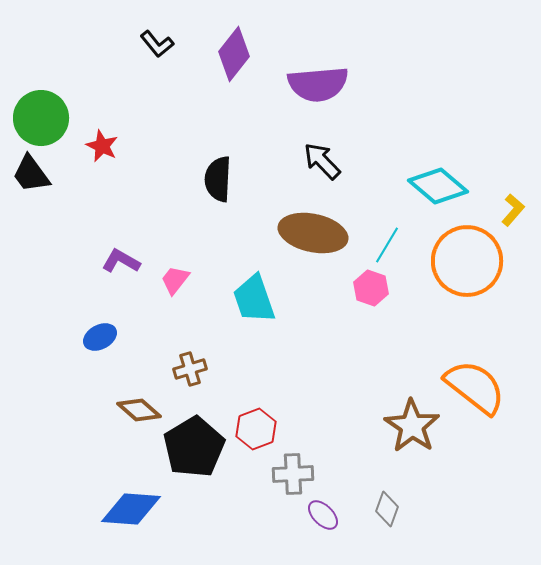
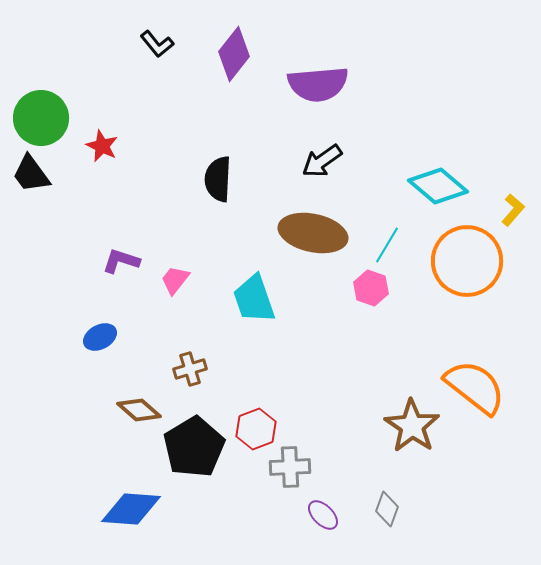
black arrow: rotated 81 degrees counterclockwise
purple L-shape: rotated 12 degrees counterclockwise
gray cross: moved 3 px left, 7 px up
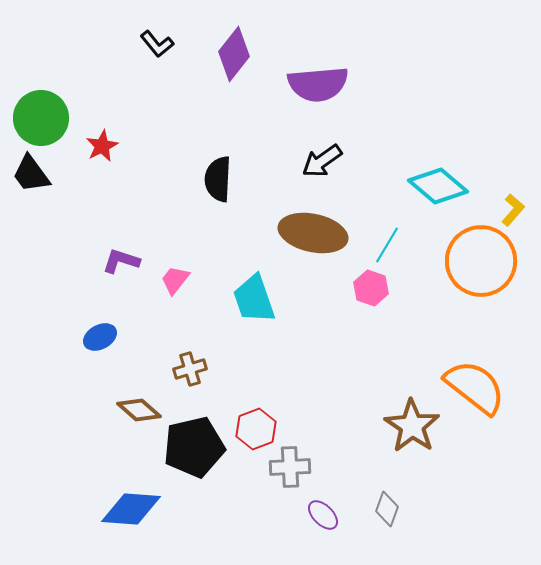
red star: rotated 20 degrees clockwise
orange circle: moved 14 px right
black pentagon: rotated 18 degrees clockwise
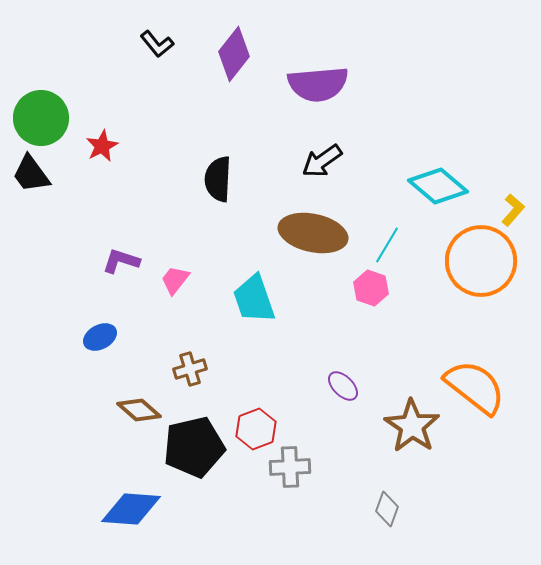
purple ellipse: moved 20 px right, 129 px up
